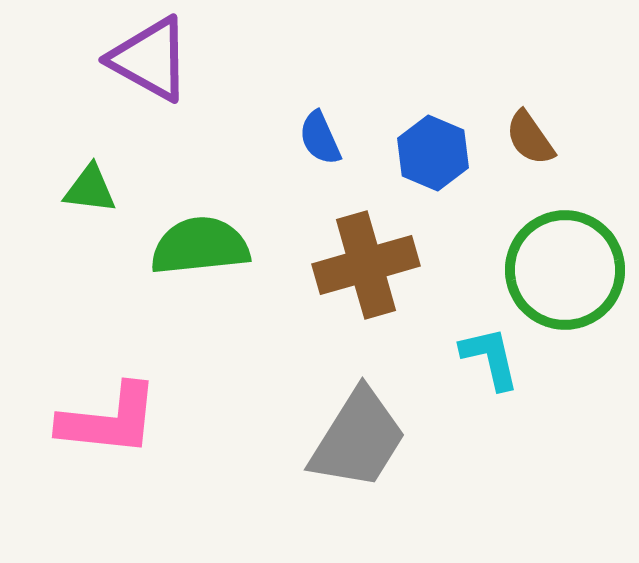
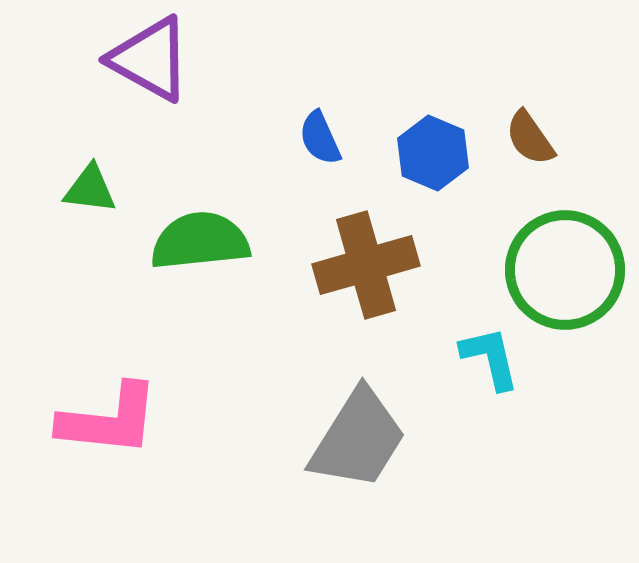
green semicircle: moved 5 px up
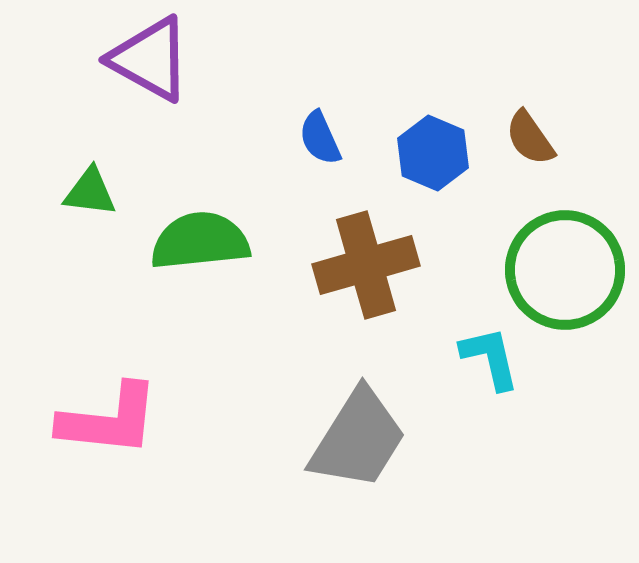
green triangle: moved 3 px down
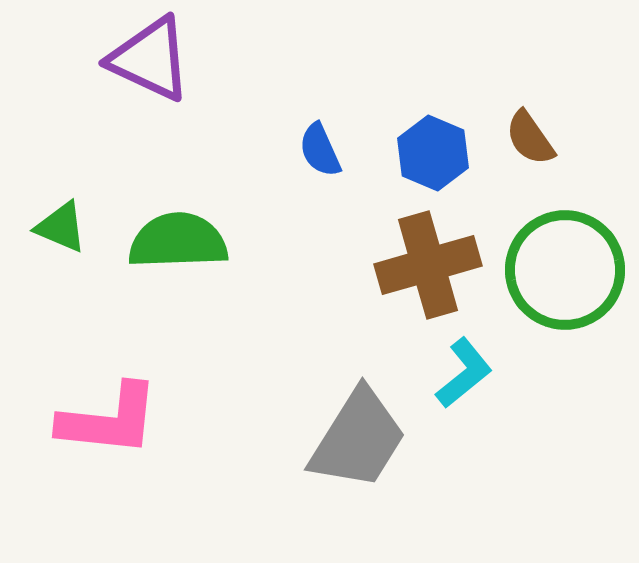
purple triangle: rotated 4 degrees counterclockwise
blue semicircle: moved 12 px down
green triangle: moved 29 px left, 35 px down; rotated 16 degrees clockwise
green semicircle: moved 22 px left; rotated 4 degrees clockwise
brown cross: moved 62 px right
cyan L-shape: moved 26 px left, 15 px down; rotated 64 degrees clockwise
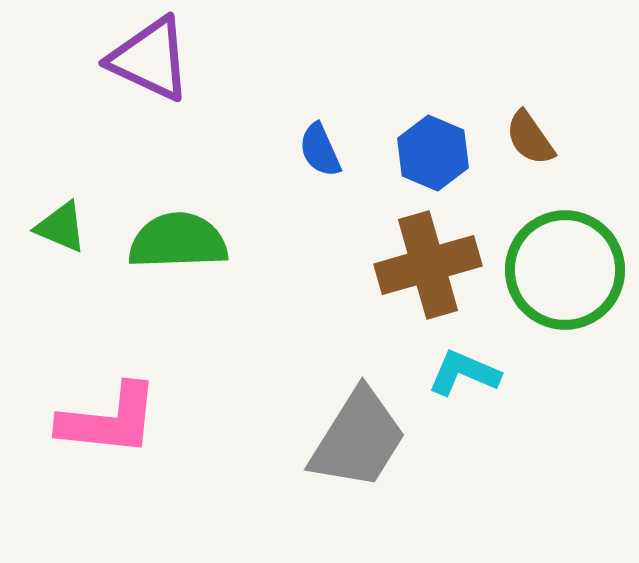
cyan L-shape: rotated 118 degrees counterclockwise
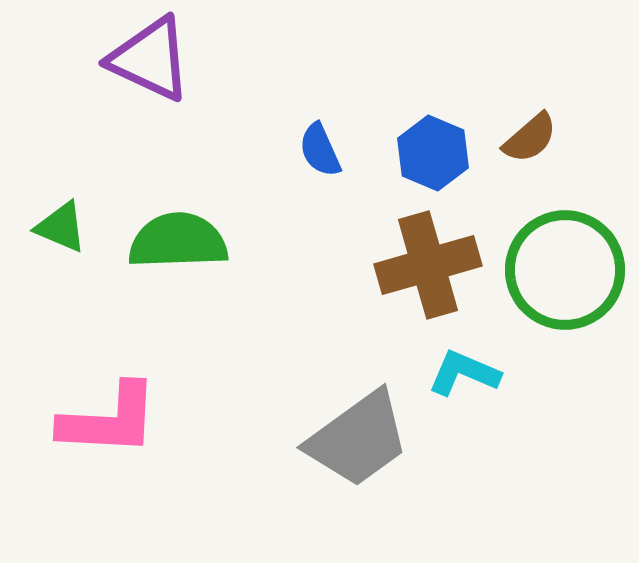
brown semicircle: rotated 96 degrees counterclockwise
pink L-shape: rotated 3 degrees counterclockwise
gray trapezoid: rotated 22 degrees clockwise
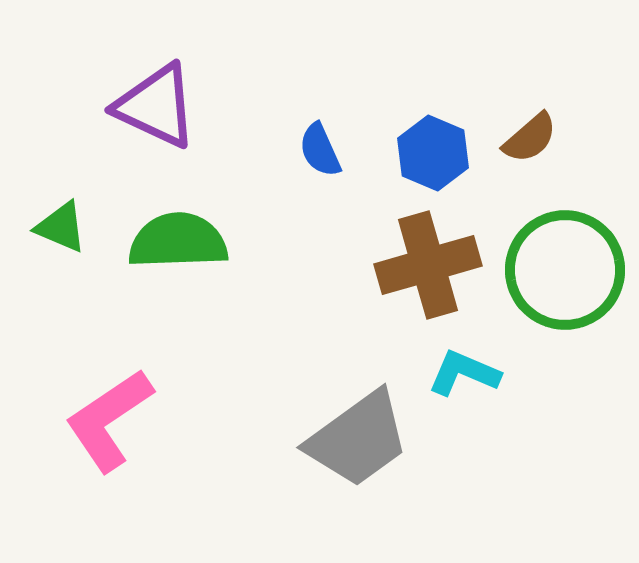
purple triangle: moved 6 px right, 47 px down
pink L-shape: rotated 143 degrees clockwise
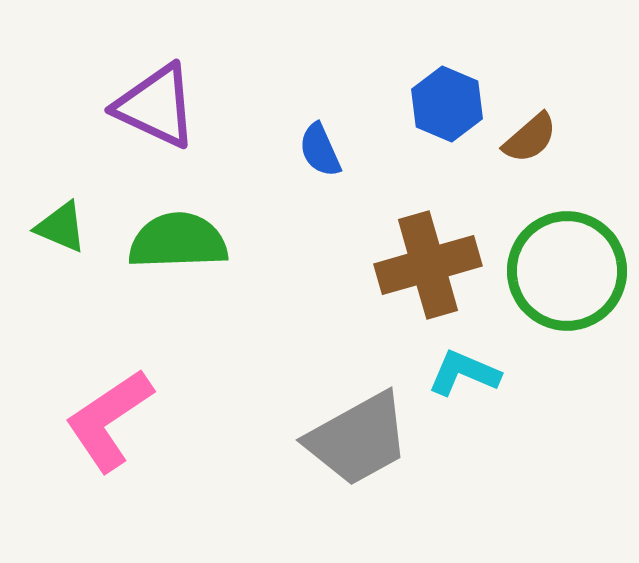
blue hexagon: moved 14 px right, 49 px up
green circle: moved 2 px right, 1 px down
gray trapezoid: rotated 7 degrees clockwise
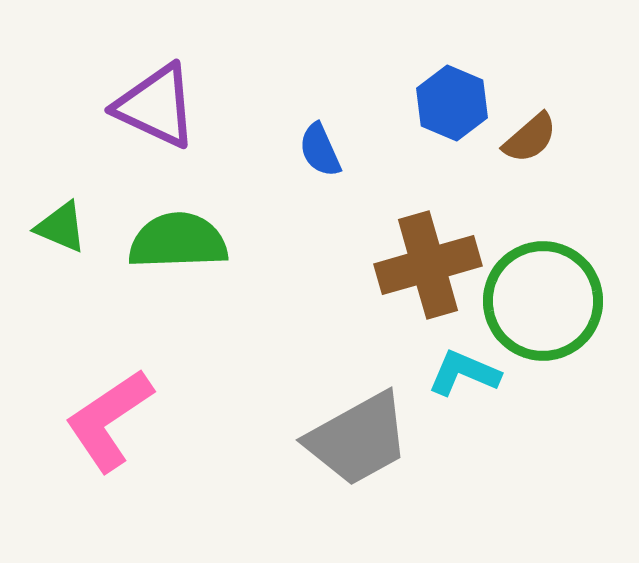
blue hexagon: moved 5 px right, 1 px up
green circle: moved 24 px left, 30 px down
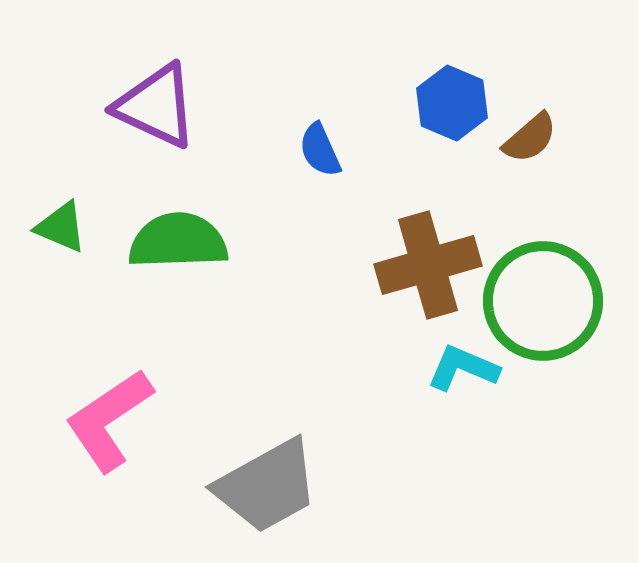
cyan L-shape: moved 1 px left, 5 px up
gray trapezoid: moved 91 px left, 47 px down
